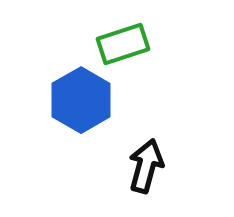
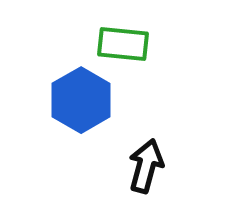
green rectangle: rotated 24 degrees clockwise
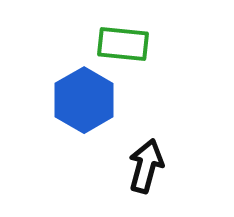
blue hexagon: moved 3 px right
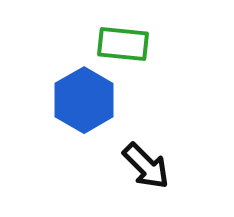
black arrow: rotated 120 degrees clockwise
